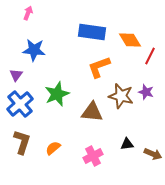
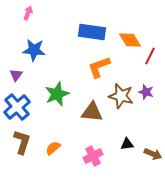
blue cross: moved 3 px left, 3 px down
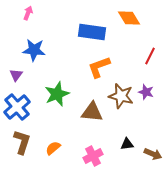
orange diamond: moved 1 px left, 22 px up
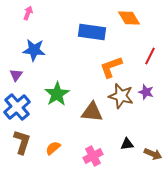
orange L-shape: moved 12 px right
green star: rotated 10 degrees counterclockwise
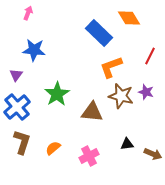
blue rectangle: moved 7 px right, 1 px down; rotated 36 degrees clockwise
pink cross: moved 4 px left
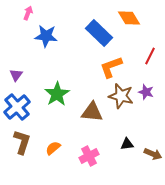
blue star: moved 12 px right, 14 px up
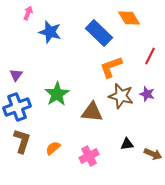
blue star: moved 4 px right, 4 px up; rotated 10 degrees clockwise
purple star: moved 1 px right, 2 px down
blue cross: rotated 20 degrees clockwise
brown L-shape: moved 1 px up
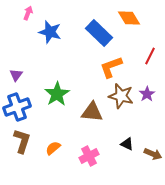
purple star: rotated 21 degrees clockwise
black triangle: rotated 32 degrees clockwise
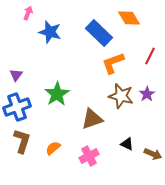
orange L-shape: moved 2 px right, 4 px up
brown triangle: moved 7 px down; rotated 25 degrees counterclockwise
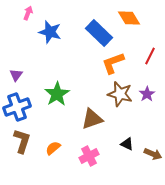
brown star: moved 1 px left, 2 px up
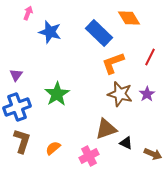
red line: moved 1 px down
brown triangle: moved 14 px right, 10 px down
black triangle: moved 1 px left, 1 px up
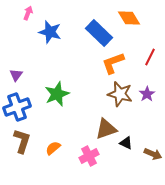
green star: rotated 10 degrees clockwise
